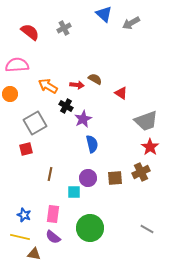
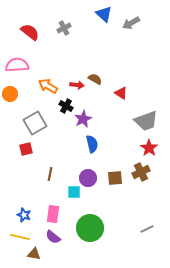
red star: moved 1 px left, 1 px down
gray line: rotated 56 degrees counterclockwise
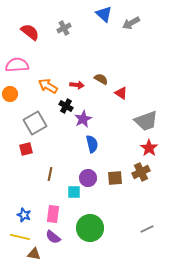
brown semicircle: moved 6 px right
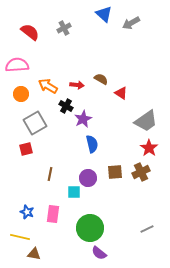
orange circle: moved 11 px right
gray trapezoid: rotated 15 degrees counterclockwise
brown square: moved 6 px up
blue star: moved 3 px right, 3 px up
purple semicircle: moved 46 px right, 16 px down
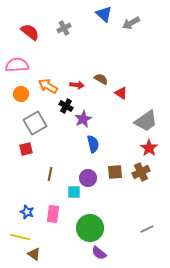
blue semicircle: moved 1 px right
brown triangle: rotated 24 degrees clockwise
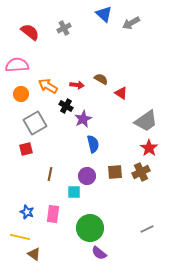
purple circle: moved 1 px left, 2 px up
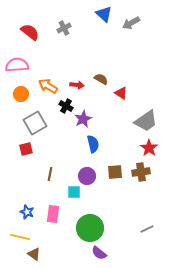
brown cross: rotated 18 degrees clockwise
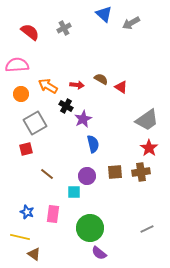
red triangle: moved 6 px up
gray trapezoid: moved 1 px right, 1 px up
brown line: moved 3 px left; rotated 64 degrees counterclockwise
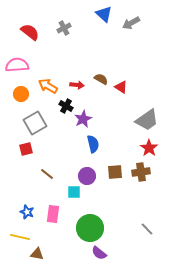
gray line: rotated 72 degrees clockwise
brown triangle: moved 3 px right; rotated 24 degrees counterclockwise
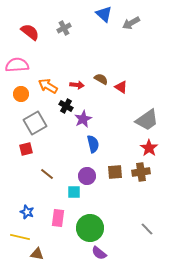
pink rectangle: moved 5 px right, 4 px down
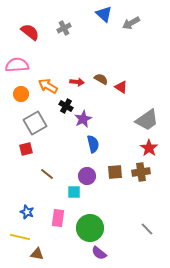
red arrow: moved 3 px up
